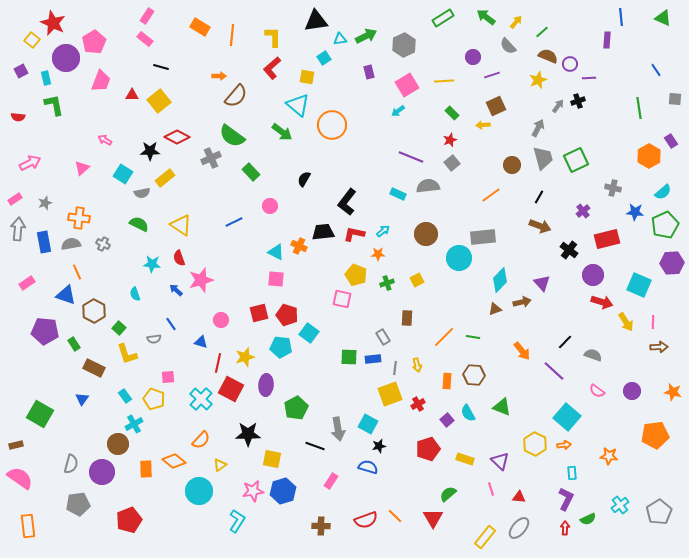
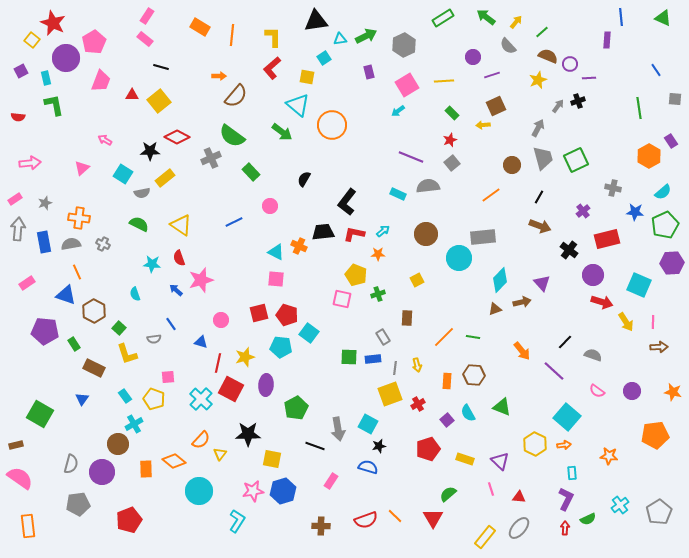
pink arrow at (30, 163): rotated 20 degrees clockwise
green cross at (387, 283): moved 9 px left, 11 px down
yellow triangle at (220, 465): moved 11 px up; rotated 16 degrees counterclockwise
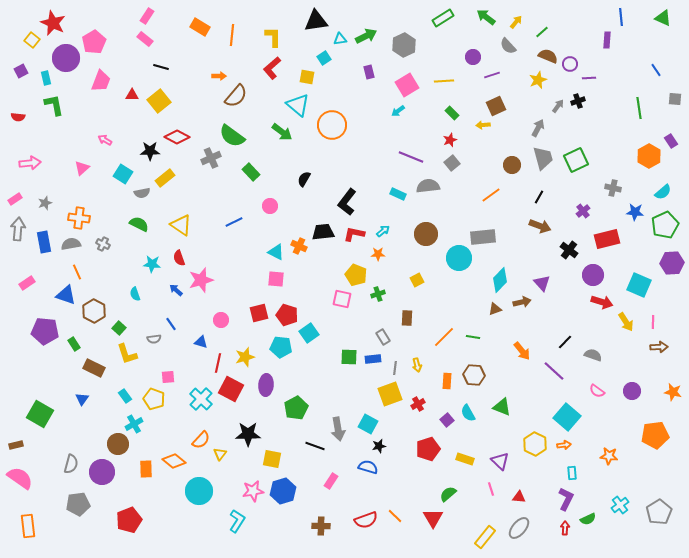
cyan square at (309, 333): rotated 18 degrees clockwise
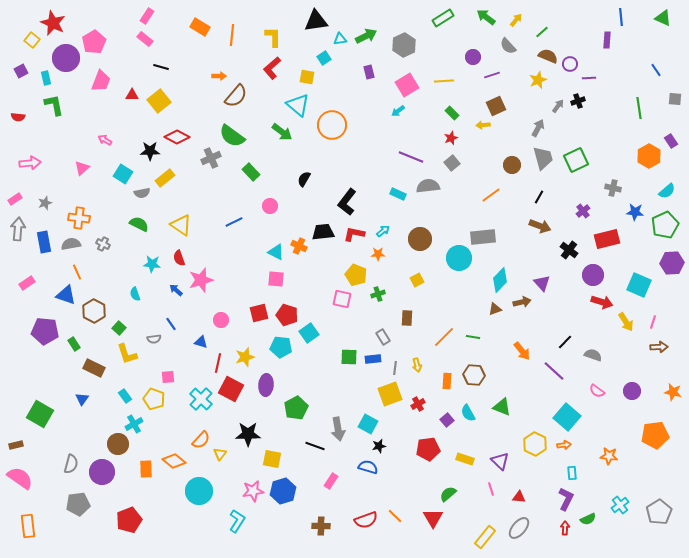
yellow arrow at (516, 22): moved 2 px up
red star at (450, 140): moved 1 px right, 2 px up
cyan semicircle at (663, 192): moved 4 px right, 1 px up
brown circle at (426, 234): moved 6 px left, 5 px down
pink line at (653, 322): rotated 16 degrees clockwise
red pentagon at (428, 449): rotated 10 degrees clockwise
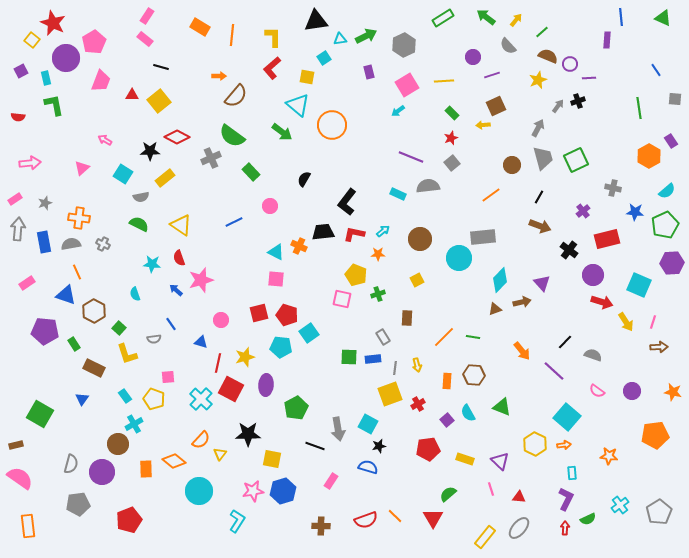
gray semicircle at (142, 193): moved 1 px left, 4 px down
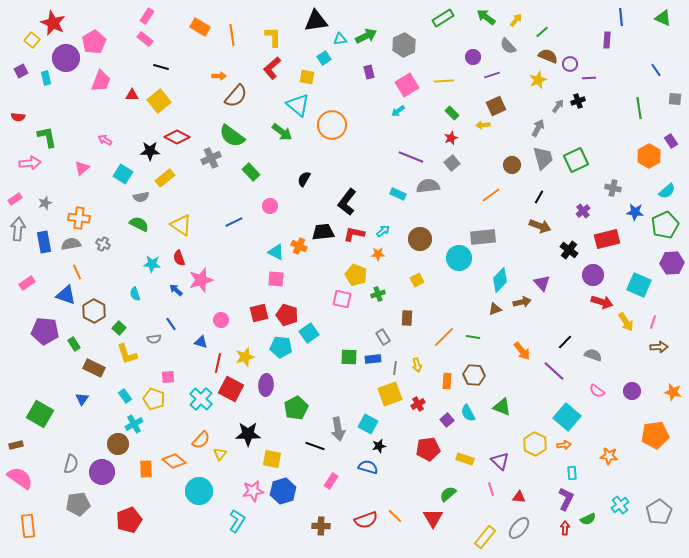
orange line at (232, 35): rotated 15 degrees counterclockwise
green L-shape at (54, 105): moved 7 px left, 32 px down
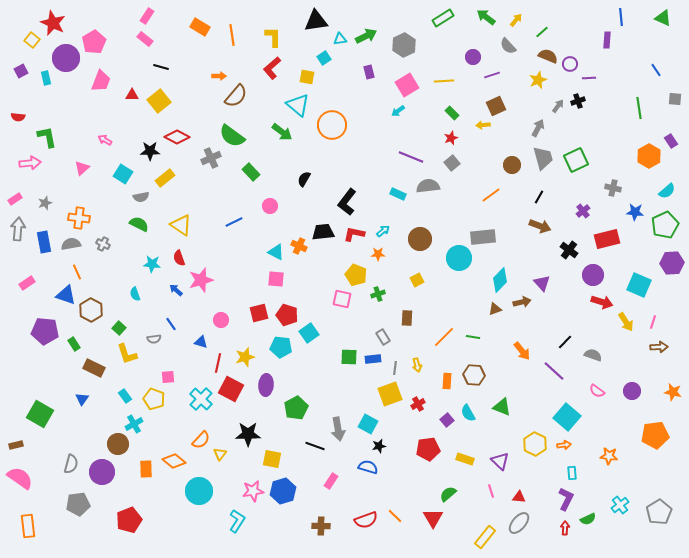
brown hexagon at (94, 311): moved 3 px left, 1 px up
pink line at (491, 489): moved 2 px down
gray ellipse at (519, 528): moved 5 px up
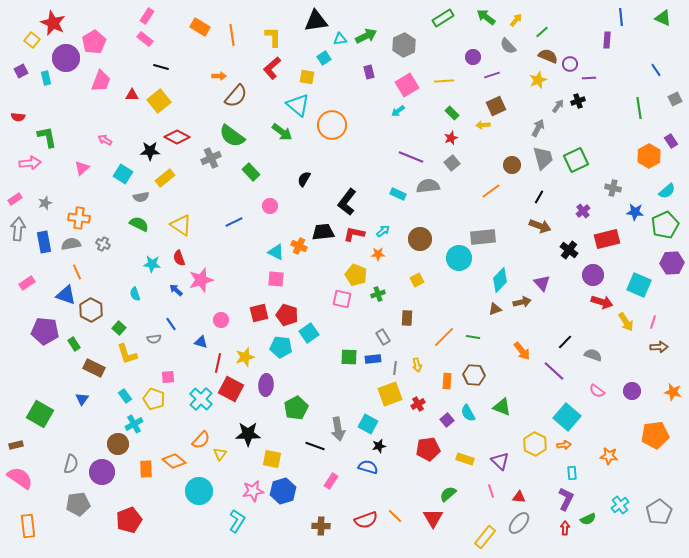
gray square at (675, 99): rotated 32 degrees counterclockwise
orange line at (491, 195): moved 4 px up
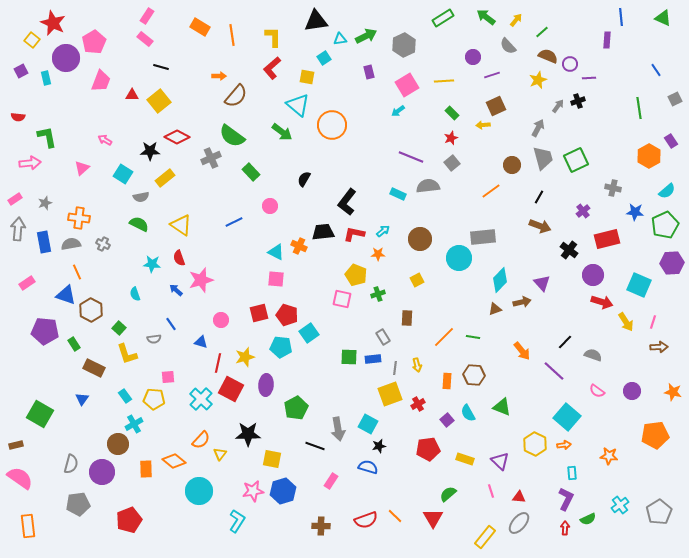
yellow pentagon at (154, 399): rotated 15 degrees counterclockwise
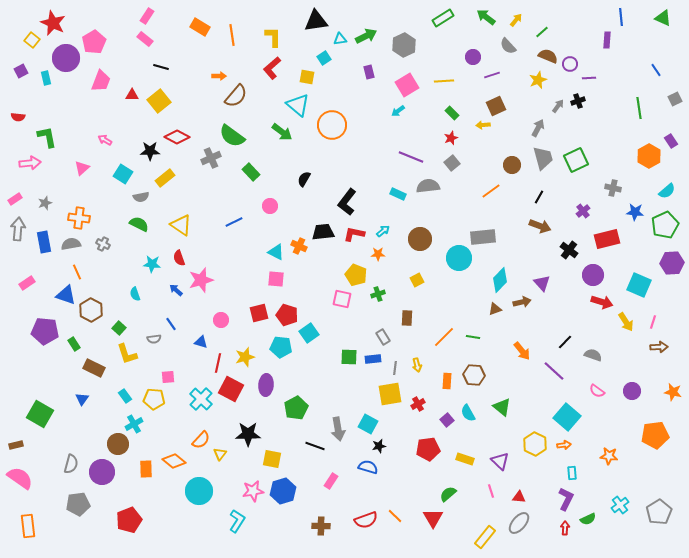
yellow square at (390, 394): rotated 10 degrees clockwise
green triangle at (502, 407): rotated 18 degrees clockwise
